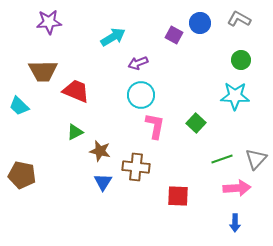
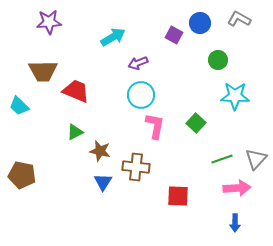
green circle: moved 23 px left
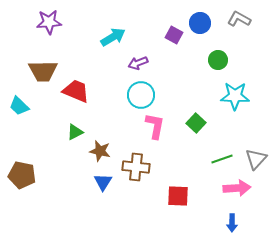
blue arrow: moved 3 px left
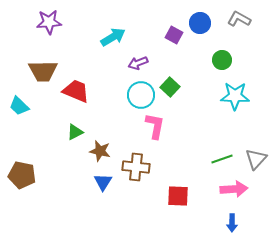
green circle: moved 4 px right
green square: moved 26 px left, 36 px up
pink arrow: moved 3 px left, 1 px down
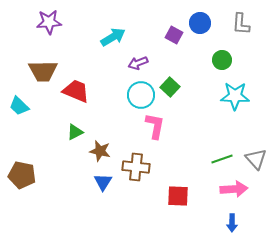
gray L-shape: moved 2 px right, 5 px down; rotated 115 degrees counterclockwise
gray triangle: rotated 25 degrees counterclockwise
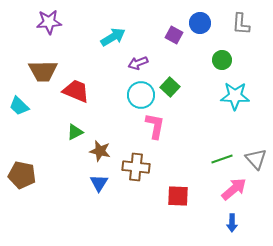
blue triangle: moved 4 px left, 1 px down
pink arrow: rotated 36 degrees counterclockwise
